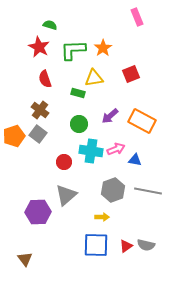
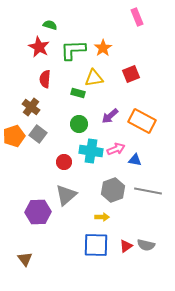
red semicircle: rotated 24 degrees clockwise
brown cross: moved 9 px left, 3 px up
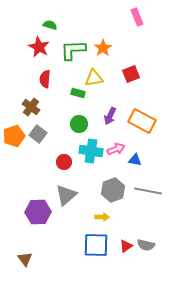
purple arrow: rotated 24 degrees counterclockwise
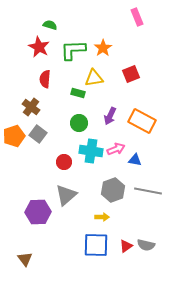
green circle: moved 1 px up
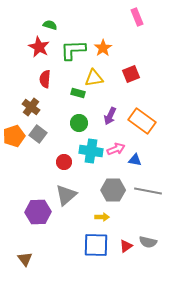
orange rectangle: rotated 8 degrees clockwise
gray hexagon: rotated 20 degrees clockwise
gray semicircle: moved 2 px right, 3 px up
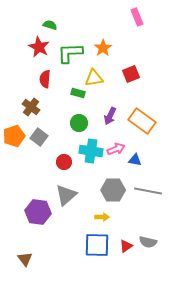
green L-shape: moved 3 px left, 3 px down
gray square: moved 1 px right, 3 px down
purple hexagon: rotated 10 degrees clockwise
blue square: moved 1 px right
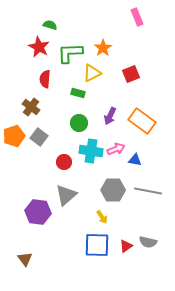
yellow triangle: moved 2 px left, 5 px up; rotated 18 degrees counterclockwise
yellow arrow: rotated 56 degrees clockwise
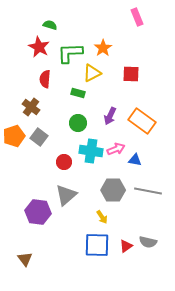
red square: rotated 24 degrees clockwise
green circle: moved 1 px left
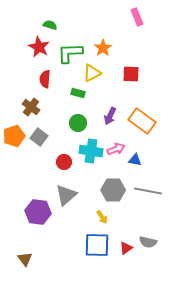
red triangle: moved 2 px down
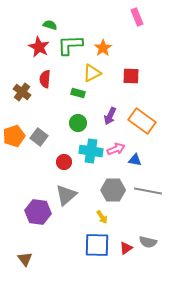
green L-shape: moved 8 px up
red square: moved 2 px down
brown cross: moved 9 px left, 15 px up
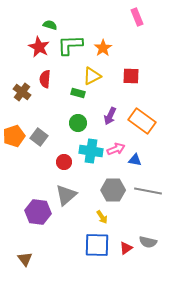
yellow triangle: moved 3 px down
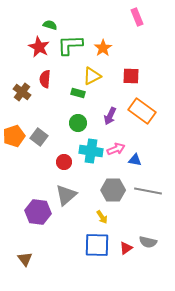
orange rectangle: moved 10 px up
